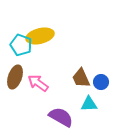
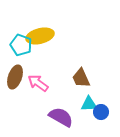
blue circle: moved 30 px down
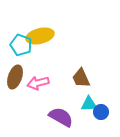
pink arrow: rotated 50 degrees counterclockwise
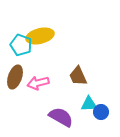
brown trapezoid: moved 3 px left, 2 px up
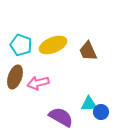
yellow ellipse: moved 13 px right, 9 px down; rotated 8 degrees counterclockwise
brown trapezoid: moved 10 px right, 25 px up
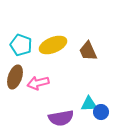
purple semicircle: moved 1 px down; rotated 140 degrees clockwise
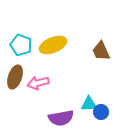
brown trapezoid: moved 13 px right
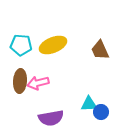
cyan pentagon: rotated 15 degrees counterclockwise
brown trapezoid: moved 1 px left, 1 px up
brown ellipse: moved 5 px right, 4 px down; rotated 15 degrees counterclockwise
purple semicircle: moved 10 px left
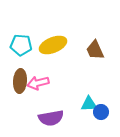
brown trapezoid: moved 5 px left
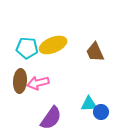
cyan pentagon: moved 6 px right, 3 px down
brown trapezoid: moved 2 px down
purple semicircle: rotated 45 degrees counterclockwise
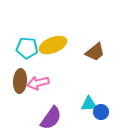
brown trapezoid: rotated 105 degrees counterclockwise
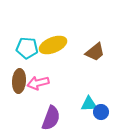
brown ellipse: moved 1 px left
purple semicircle: rotated 15 degrees counterclockwise
